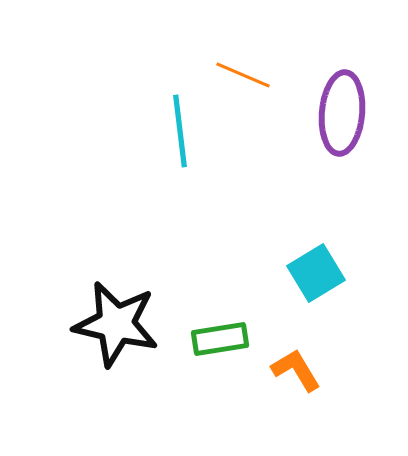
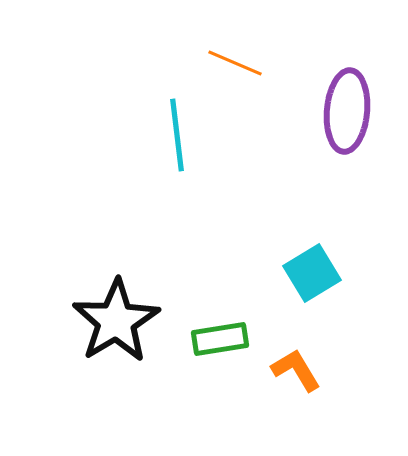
orange line: moved 8 px left, 12 px up
purple ellipse: moved 5 px right, 2 px up
cyan line: moved 3 px left, 4 px down
cyan square: moved 4 px left
black star: moved 3 px up; rotated 28 degrees clockwise
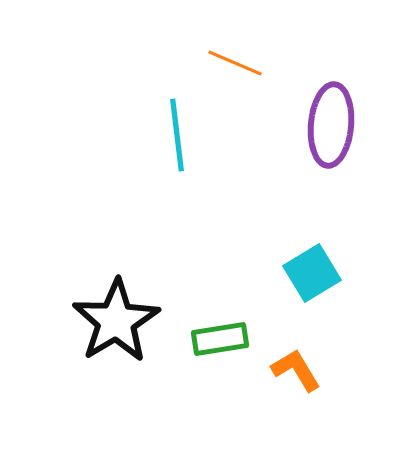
purple ellipse: moved 16 px left, 14 px down
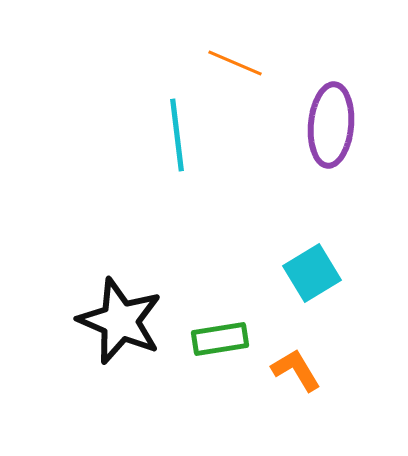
black star: moved 4 px right; rotated 18 degrees counterclockwise
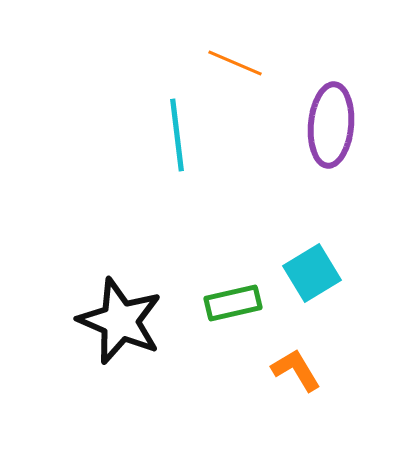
green rectangle: moved 13 px right, 36 px up; rotated 4 degrees counterclockwise
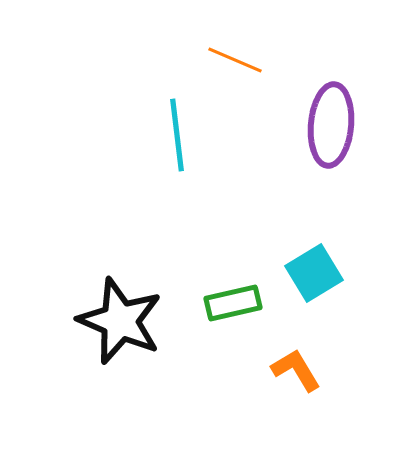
orange line: moved 3 px up
cyan square: moved 2 px right
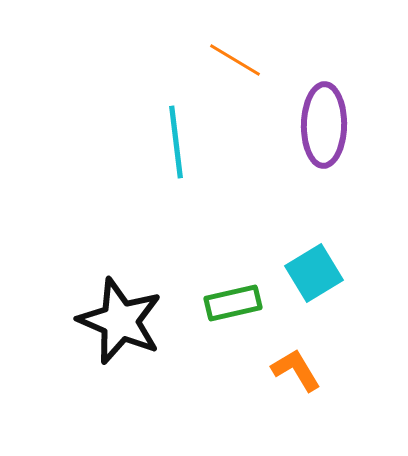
orange line: rotated 8 degrees clockwise
purple ellipse: moved 7 px left; rotated 4 degrees counterclockwise
cyan line: moved 1 px left, 7 px down
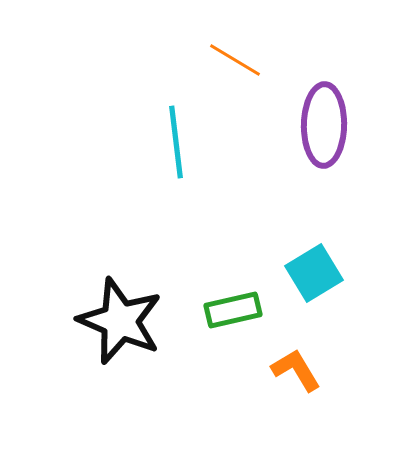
green rectangle: moved 7 px down
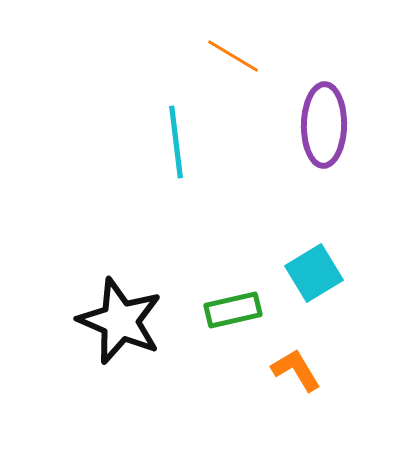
orange line: moved 2 px left, 4 px up
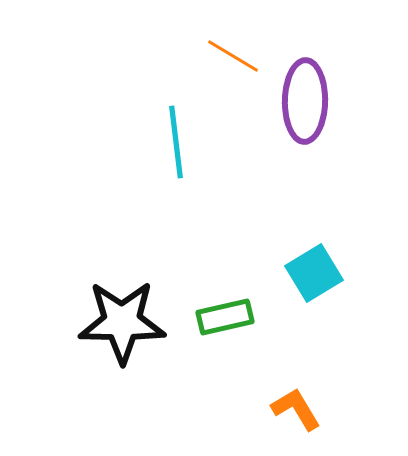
purple ellipse: moved 19 px left, 24 px up
green rectangle: moved 8 px left, 7 px down
black star: moved 2 px right, 1 px down; rotated 22 degrees counterclockwise
orange L-shape: moved 39 px down
